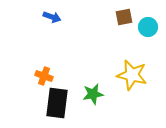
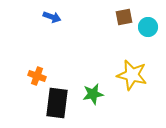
orange cross: moved 7 px left
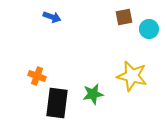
cyan circle: moved 1 px right, 2 px down
yellow star: moved 1 px down
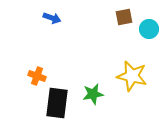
blue arrow: moved 1 px down
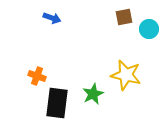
yellow star: moved 6 px left, 1 px up
green star: rotated 15 degrees counterclockwise
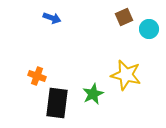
brown square: rotated 12 degrees counterclockwise
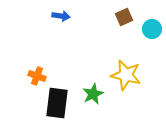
blue arrow: moved 9 px right, 2 px up; rotated 12 degrees counterclockwise
cyan circle: moved 3 px right
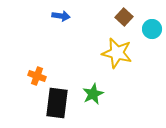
brown square: rotated 24 degrees counterclockwise
yellow star: moved 9 px left, 22 px up
